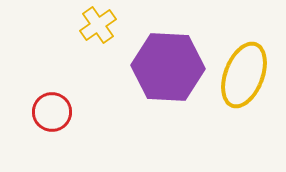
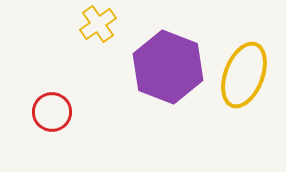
yellow cross: moved 1 px up
purple hexagon: rotated 18 degrees clockwise
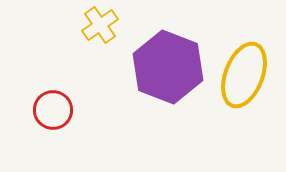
yellow cross: moved 2 px right, 1 px down
red circle: moved 1 px right, 2 px up
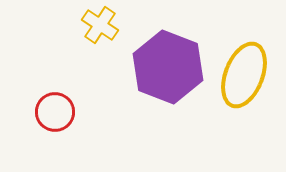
yellow cross: rotated 21 degrees counterclockwise
red circle: moved 2 px right, 2 px down
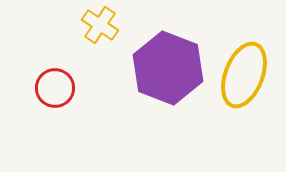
purple hexagon: moved 1 px down
red circle: moved 24 px up
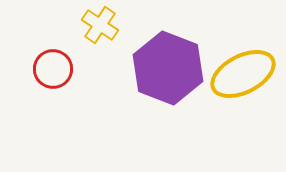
yellow ellipse: moved 1 px left, 1 px up; rotated 42 degrees clockwise
red circle: moved 2 px left, 19 px up
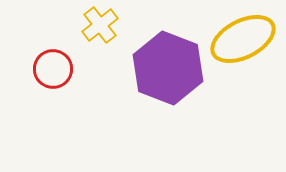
yellow cross: rotated 18 degrees clockwise
yellow ellipse: moved 35 px up
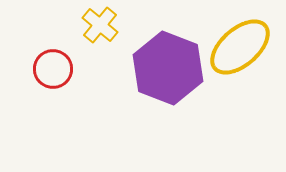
yellow cross: rotated 12 degrees counterclockwise
yellow ellipse: moved 3 px left, 8 px down; rotated 14 degrees counterclockwise
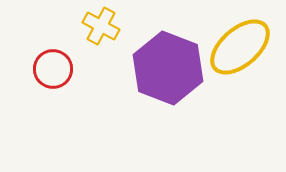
yellow cross: moved 1 px right, 1 px down; rotated 12 degrees counterclockwise
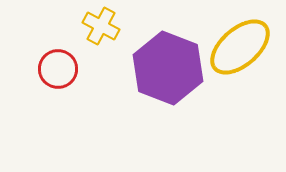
red circle: moved 5 px right
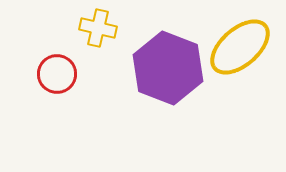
yellow cross: moved 3 px left, 2 px down; rotated 15 degrees counterclockwise
red circle: moved 1 px left, 5 px down
